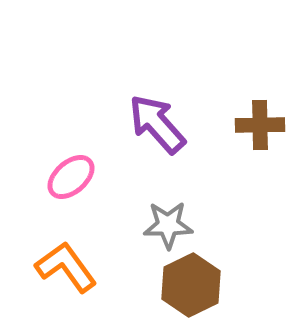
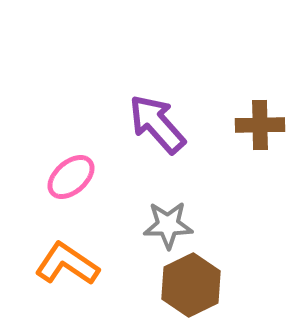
orange L-shape: moved 1 px right, 3 px up; rotated 20 degrees counterclockwise
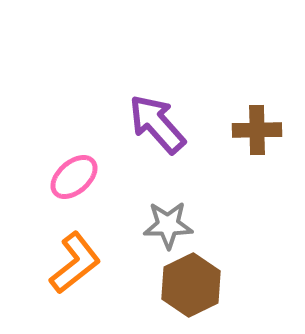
brown cross: moved 3 px left, 5 px down
pink ellipse: moved 3 px right
orange L-shape: moved 8 px right, 1 px up; rotated 108 degrees clockwise
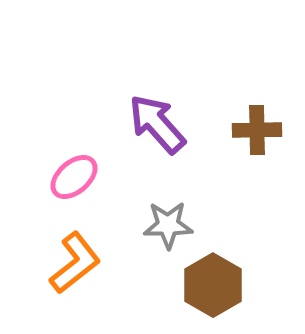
brown hexagon: moved 22 px right; rotated 4 degrees counterclockwise
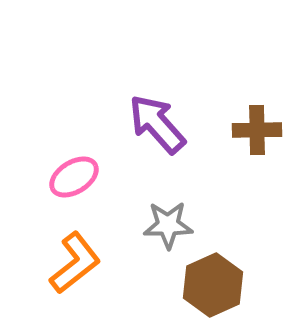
pink ellipse: rotated 9 degrees clockwise
brown hexagon: rotated 6 degrees clockwise
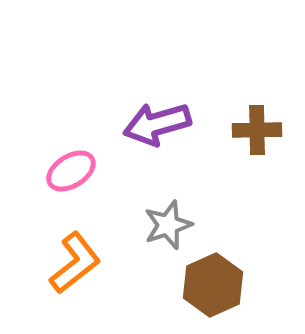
purple arrow: rotated 64 degrees counterclockwise
pink ellipse: moved 3 px left, 6 px up
gray star: rotated 18 degrees counterclockwise
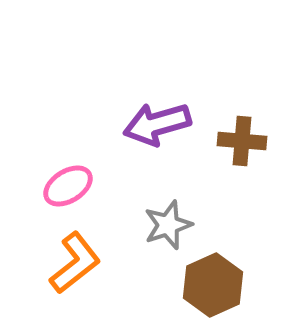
brown cross: moved 15 px left, 11 px down; rotated 6 degrees clockwise
pink ellipse: moved 3 px left, 15 px down
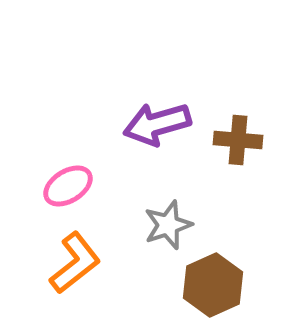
brown cross: moved 4 px left, 1 px up
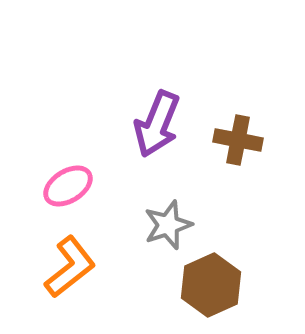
purple arrow: rotated 52 degrees counterclockwise
brown cross: rotated 6 degrees clockwise
orange L-shape: moved 5 px left, 4 px down
brown hexagon: moved 2 px left
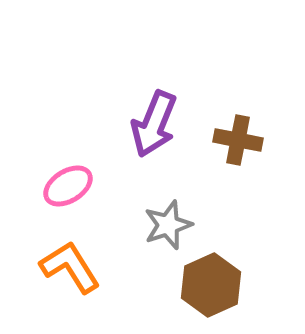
purple arrow: moved 3 px left
orange L-shape: rotated 84 degrees counterclockwise
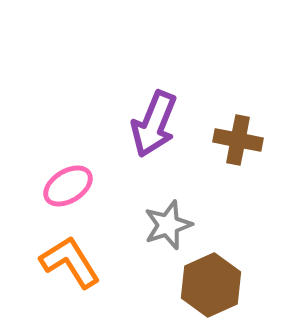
orange L-shape: moved 5 px up
